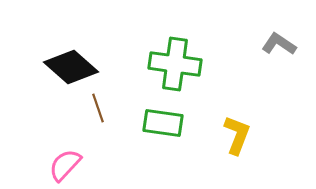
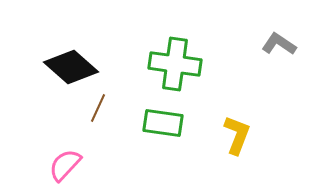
brown line: rotated 44 degrees clockwise
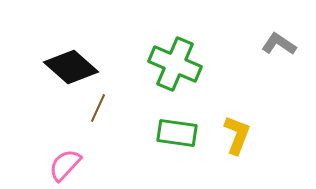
green cross: rotated 15 degrees clockwise
green rectangle: moved 14 px right, 10 px down
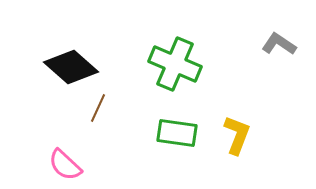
pink semicircle: rotated 90 degrees counterclockwise
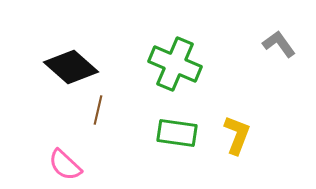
gray L-shape: rotated 20 degrees clockwise
brown line: moved 2 px down; rotated 12 degrees counterclockwise
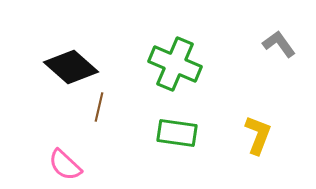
brown line: moved 1 px right, 3 px up
yellow L-shape: moved 21 px right
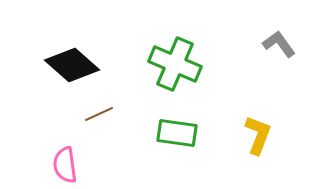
black diamond: moved 1 px right, 2 px up
brown line: moved 7 px down; rotated 52 degrees clockwise
pink semicircle: rotated 39 degrees clockwise
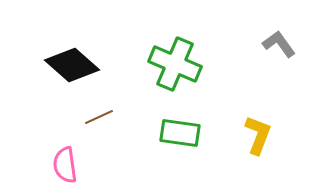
brown line: moved 3 px down
green rectangle: moved 3 px right
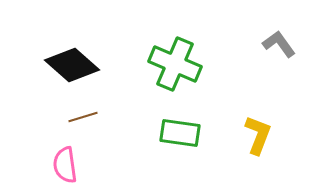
brown line: moved 16 px left; rotated 8 degrees clockwise
